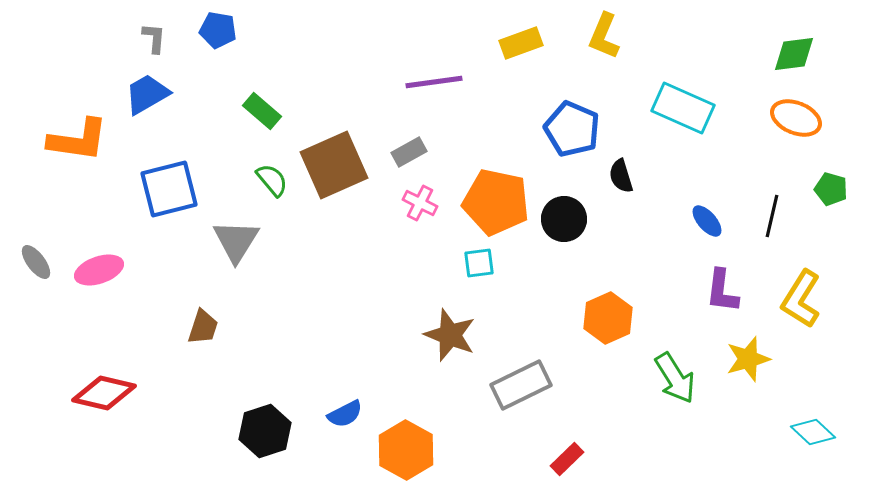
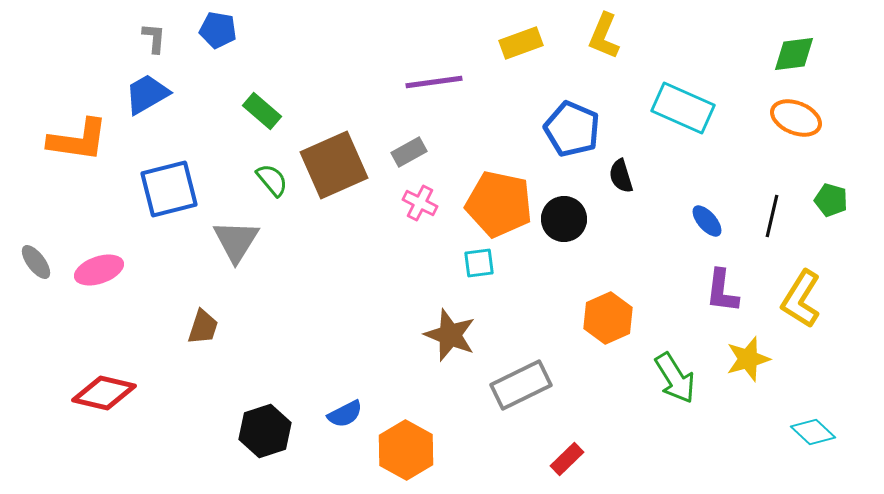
green pentagon at (831, 189): moved 11 px down
orange pentagon at (496, 202): moved 3 px right, 2 px down
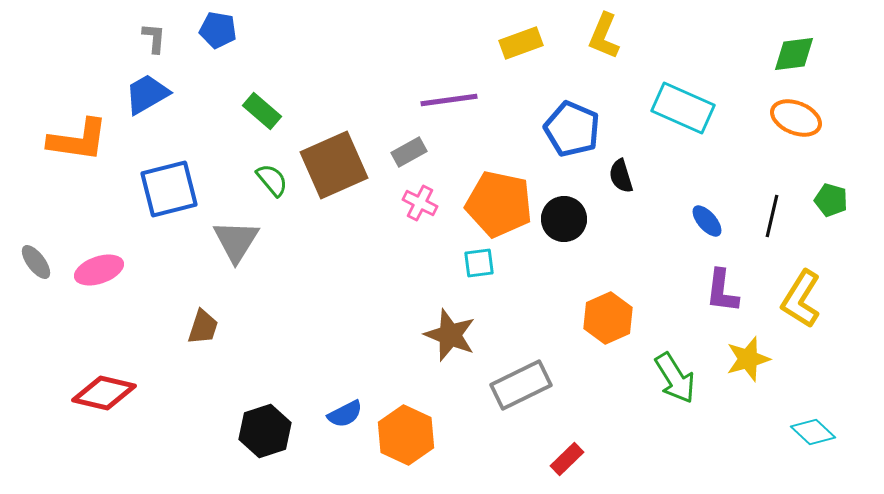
purple line at (434, 82): moved 15 px right, 18 px down
orange hexagon at (406, 450): moved 15 px up; rotated 4 degrees counterclockwise
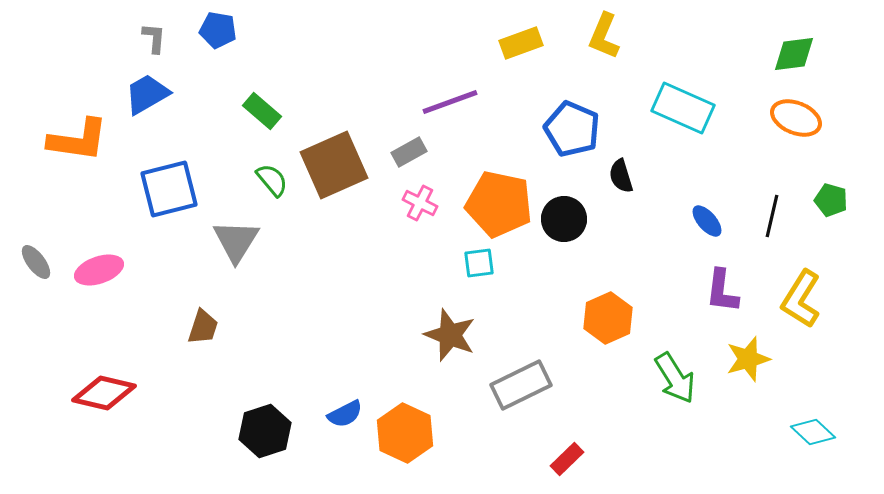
purple line at (449, 100): moved 1 px right, 2 px down; rotated 12 degrees counterclockwise
orange hexagon at (406, 435): moved 1 px left, 2 px up
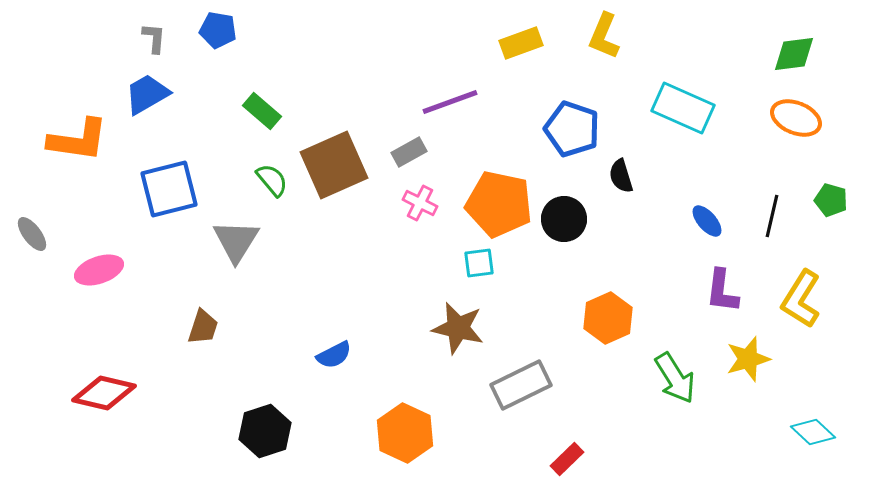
blue pentagon at (572, 129): rotated 4 degrees counterclockwise
gray ellipse at (36, 262): moved 4 px left, 28 px up
brown star at (450, 335): moved 8 px right, 7 px up; rotated 8 degrees counterclockwise
blue semicircle at (345, 414): moved 11 px left, 59 px up
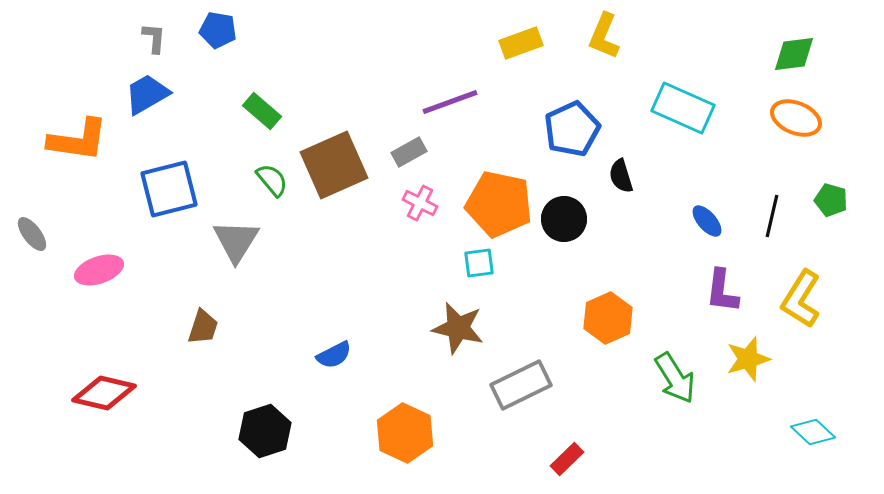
blue pentagon at (572, 129): rotated 28 degrees clockwise
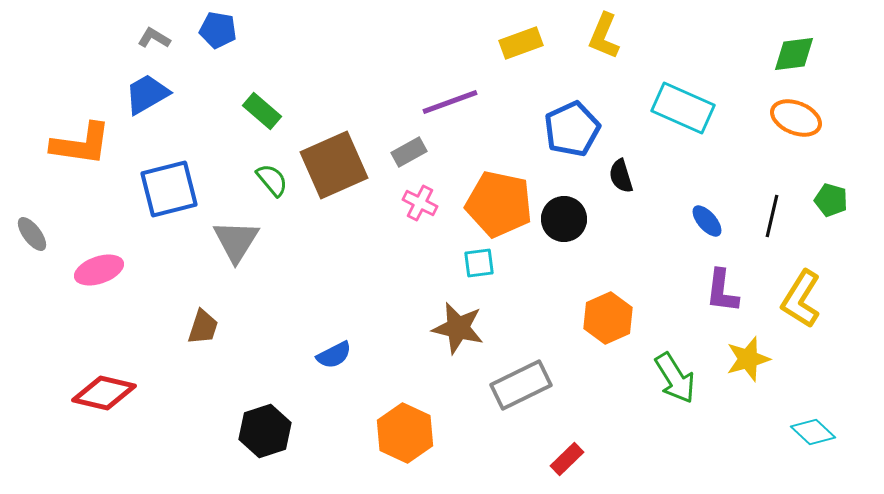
gray L-shape at (154, 38): rotated 64 degrees counterclockwise
orange L-shape at (78, 140): moved 3 px right, 4 px down
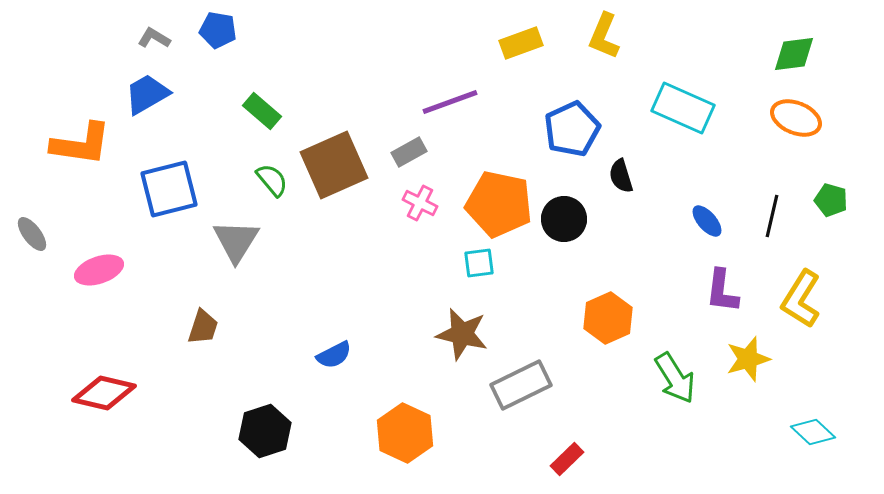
brown star at (458, 328): moved 4 px right, 6 px down
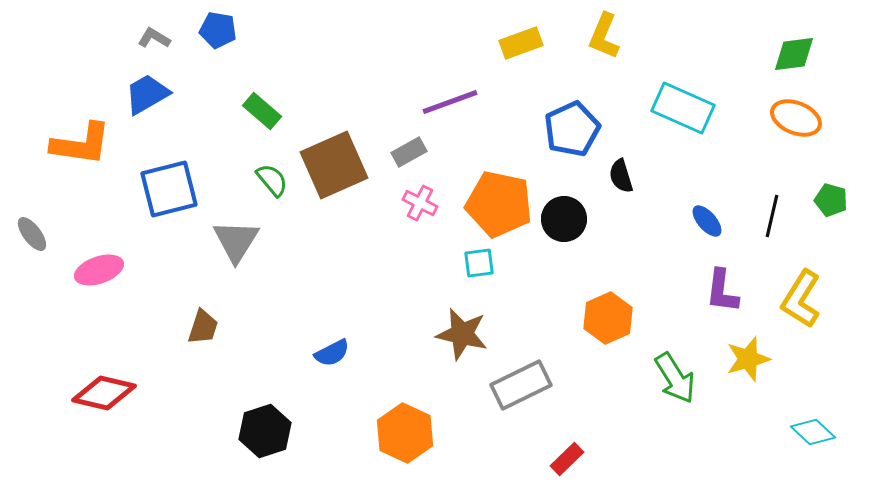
blue semicircle at (334, 355): moved 2 px left, 2 px up
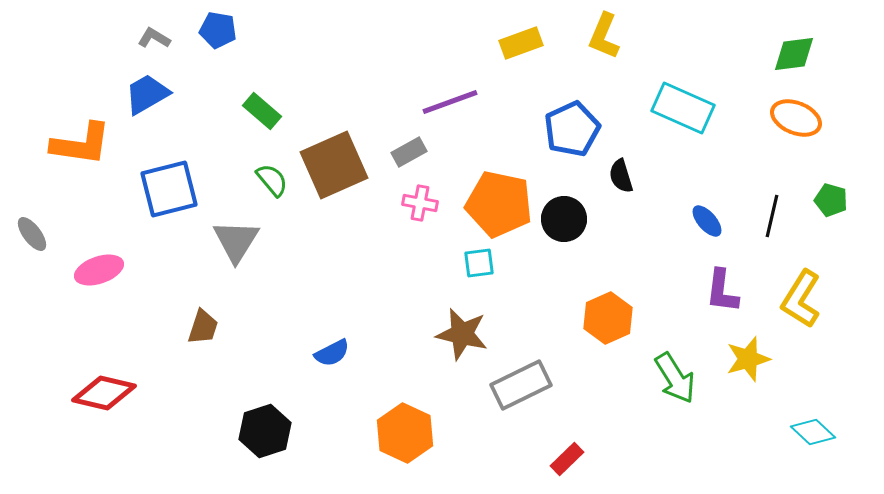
pink cross at (420, 203): rotated 16 degrees counterclockwise
